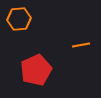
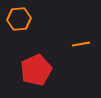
orange line: moved 1 px up
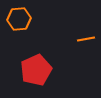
orange line: moved 5 px right, 5 px up
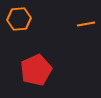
orange line: moved 15 px up
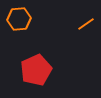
orange line: rotated 24 degrees counterclockwise
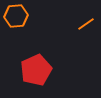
orange hexagon: moved 3 px left, 3 px up
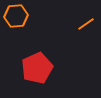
red pentagon: moved 1 px right, 2 px up
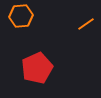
orange hexagon: moved 5 px right
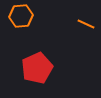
orange line: rotated 60 degrees clockwise
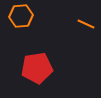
red pentagon: rotated 16 degrees clockwise
